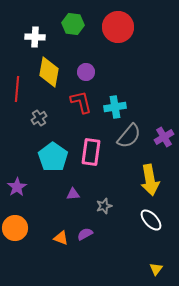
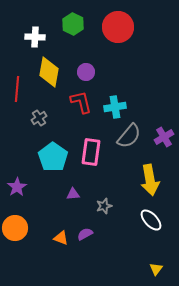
green hexagon: rotated 20 degrees clockwise
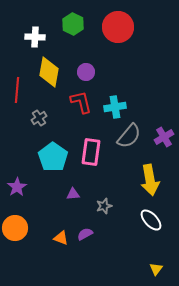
red line: moved 1 px down
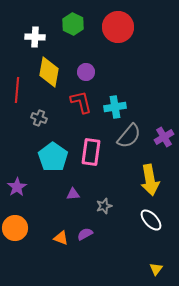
gray cross: rotated 35 degrees counterclockwise
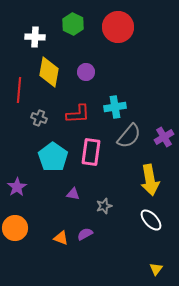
red line: moved 2 px right
red L-shape: moved 3 px left, 12 px down; rotated 100 degrees clockwise
purple triangle: rotated 16 degrees clockwise
